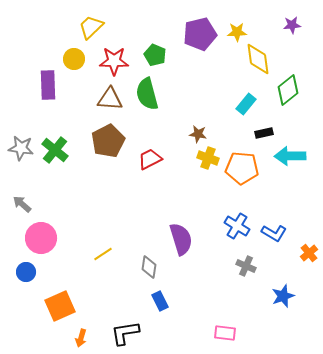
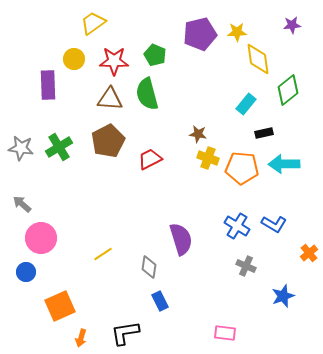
yellow trapezoid: moved 2 px right, 4 px up; rotated 8 degrees clockwise
green cross: moved 4 px right, 3 px up; rotated 20 degrees clockwise
cyan arrow: moved 6 px left, 8 px down
blue L-shape: moved 9 px up
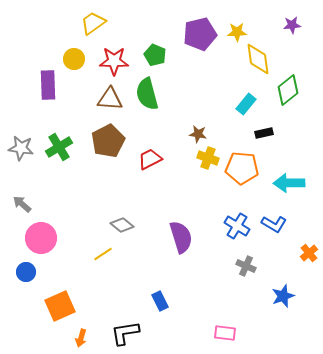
cyan arrow: moved 5 px right, 19 px down
purple semicircle: moved 2 px up
gray diamond: moved 27 px left, 42 px up; rotated 60 degrees counterclockwise
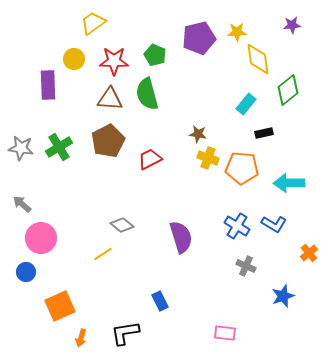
purple pentagon: moved 1 px left, 4 px down
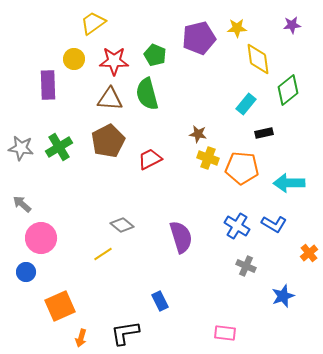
yellow star: moved 4 px up
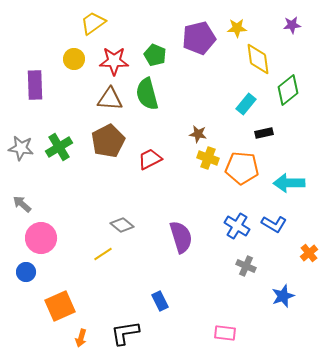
purple rectangle: moved 13 px left
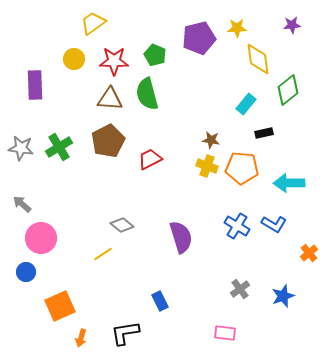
brown star: moved 13 px right, 6 px down
yellow cross: moved 1 px left, 8 px down
gray cross: moved 6 px left, 23 px down; rotated 30 degrees clockwise
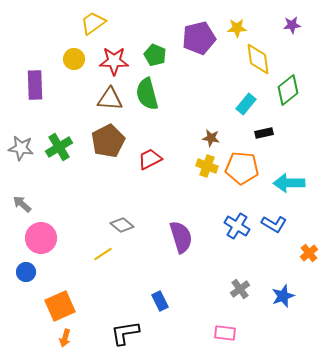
brown star: moved 2 px up
orange arrow: moved 16 px left
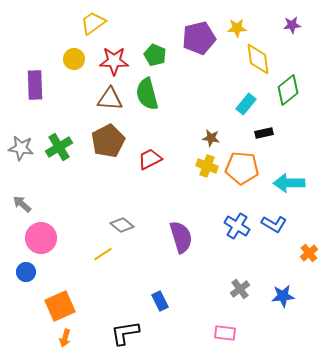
blue star: rotated 15 degrees clockwise
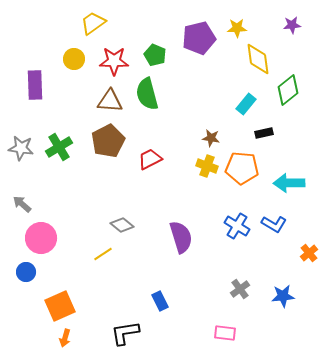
brown triangle: moved 2 px down
